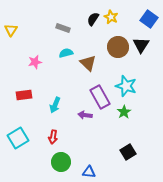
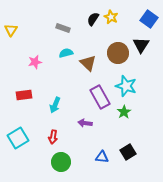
brown circle: moved 6 px down
purple arrow: moved 8 px down
blue triangle: moved 13 px right, 15 px up
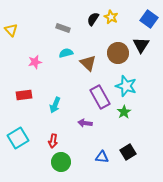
yellow triangle: rotated 16 degrees counterclockwise
red arrow: moved 4 px down
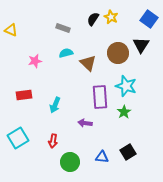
yellow triangle: rotated 24 degrees counterclockwise
pink star: moved 1 px up
purple rectangle: rotated 25 degrees clockwise
green circle: moved 9 px right
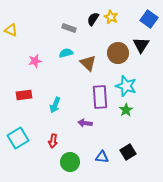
gray rectangle: moved 6 px right
green star: moved 2 px right, 2 px up
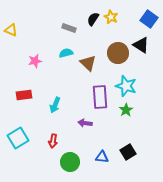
black triangle: rotated 30 degrees counterclockwise
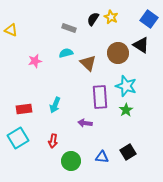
red rectangle: moved 14 px down
green circle: moved 1 px right, 1 px up
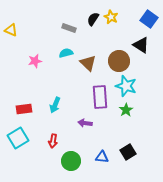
brown circle: moved 1 px right, 8 px down
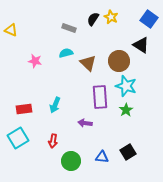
pink star: rotated 24 degrees clockwise
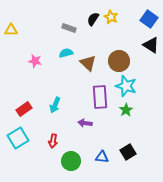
yellow triangle: rotated 24 degrees counterclockwise
black triangle: moved 10 px right
red rectangle: rotated 28 degrees counterclockwise
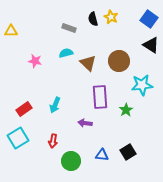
black semicircle: rotated 48 degrees counterclockwise
yellow triangle: moved 1 px down
cyan star: moved 16 px right, 1 px up; rotated 25 degrees counterclockwise
blue triangle: moved 2 px up
